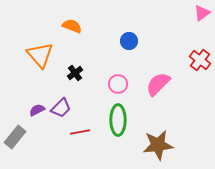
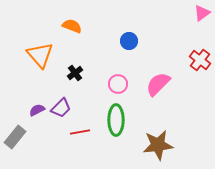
green ellipse: moved 2 px left
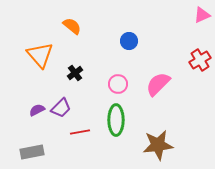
pink triangle: moved 2 px down; rotated 12 degrees clockwise
orange semicircle: rotated 18 degrees clockwise
red cross: rotated 20 degrees clockwise
gray rectangle: moved 17 px right, 15 px down; rotated 40 degrees clockwise
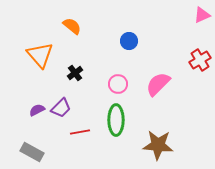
brown star: rotated 12 degrees clockwise
gray rectangle: rotated 40 degrees clockwise
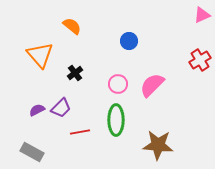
pink semicircle: moved 6 px left, 1 px down
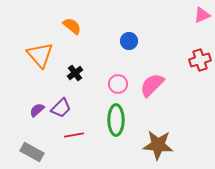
red cross: rotated 15 degrees clockwise
purple semicircle: rotated 14 degrees counterclockwise
red line: moved 6 px left, 3 px down
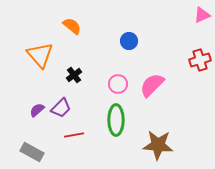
black cross: moved 1 px left, 2 px down
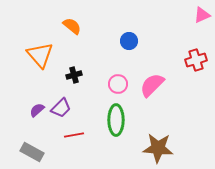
red cross: moved 4 px left
black cross: rotated 21 degrees clockwise
brown star: moved 3 px down
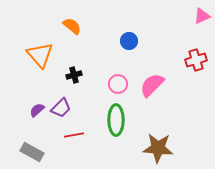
pink triangle: moved 1 px down
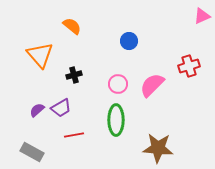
red cross: moved 7 px left, 6 px down
purple trapezoid: rotated 15 degrees clockwise
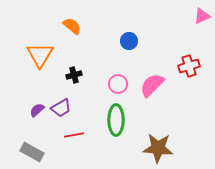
orange triangle: rotated 12 degrees clockwise
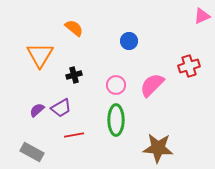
orange semicircle: moved 2 px right, 2 px down
pink circle: moved 2 px left, 1 px down
